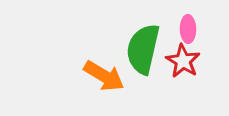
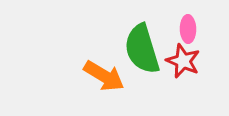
green semicircle: moved 1 px left; rotated 30 degrees counterclockwise
red star: rotated 8 degrees counterclockwise
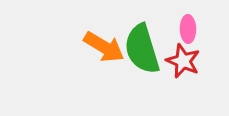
orange arrow: moved 29 px up
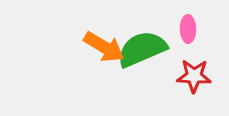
green semicircle: rotated 84 degrees clockwise
red star: moved 11 px right, 15 px down; rotated 20 degrees counterclockwise
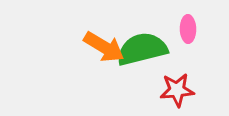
green semicircle: rotated 9 degrees clockwise
red star: moved 17 px left, 14 px down; rotated 8 degrees counterclockwise
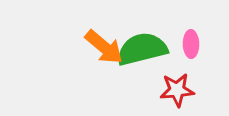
pink ellipse: moved 3 px right, 15 px down
orange arrow: rotated 9 degrees clockwise
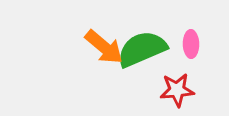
green semicircle: rotated 9 degrees counterclockwise
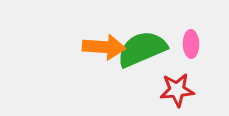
orange arrow: rotated 36 degrees counterclockwise
